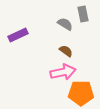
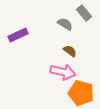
gray rectangle: moved 1 px right, 1 px up; rotated 28 degrees counterclockwise
brown semicircle: moved 4 px right
pink arrow: rotated 25 degrees clockwise
orange pentagon: rotated 15 degrees clockwise
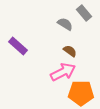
purple rectangle: moved 11 px down; rotated 66 degrees clockwise
pink arrow: rotated 40 degrees counterclockwise
orange pentagon: rotated 15 degrees counterclockwise
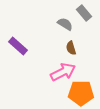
brown semicircle: moved 1 px right, 3 px up; rotated 144 degrees counterclockwise
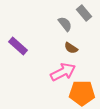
gray semicircle: rotated 21 degrees clockwise
brown semicircle: rotated 40 degrees counterclockwise
orange pentagon: moved 1 px right
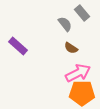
gray rectangle: moved 2 px left
pink arrow: moved 15 px right, 1 px down
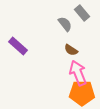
brown semicircle: moved 2 px down
pink arrow: rotated 85 degrees counterclockwise
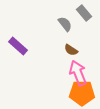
gray rectangle: moved 2 px right
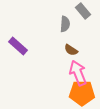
gray rectangle: moved 1 px left, 2 px up
gray semicircle: rotated 42 degrees clockwise
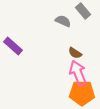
gray semicircle: moved 2 px left, 3 px up; rotated 70 degrees counterclockwise
purple rectangle: moved 5 px left
brown semicircle: moved 4 px right, 3 px down
